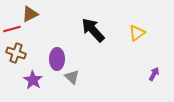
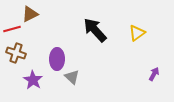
black arrow: moved 2 px right
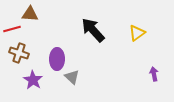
brown triangle: rotated 30 degrees clockwise
black arrow: moved 2 px left
brown cross: moved 3 px right
purple arrow: rotated 40 degrees counterclockwise
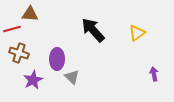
purple star: rotated 12 degrees clockwise
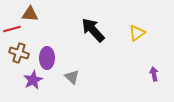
purple ellipse: moved 10 px left, 1 px up
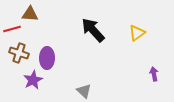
gray triangle: moved 12 px right, 14 px down
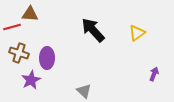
red line: moved 2 px up
purple arrow: rotated 32 degrees clockwise
purple star: moved 2 px left
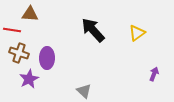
red line: moved 3 px down; rotated 24 degrees clockwise
purple star: moved 2 px left, 1 px up
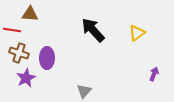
purple star: moved 3 px left, 1 px up
gray triangle: rotated 28 degrees clockwise
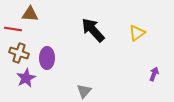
red line: moved 1 px right, 1 px up
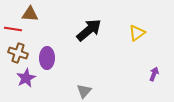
black arrow: moved 4 px left; rotated 92 degrees clockwise
brown cross: moved 1 px left
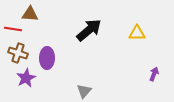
yellow triangle: rotated 36 degrees clockwise
